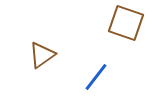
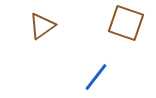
brown triangle: moved 29 px up
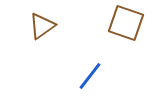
blue line: moved 6 px left, 1 px up
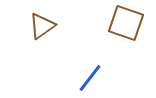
blue line: moved 2 px down
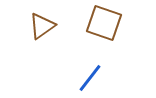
brown square: moved 22 px left
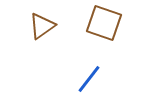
blue line: moved 1 px left, 1 px down
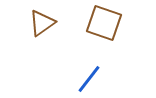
brown triangle: moved 3 px up
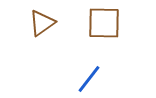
brown square: rotated 18 degrees counterclockwise
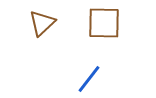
brown triangle: rotated 8 degrees counterclockwise
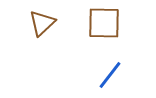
blue line: moved 21 px right, 4 px up
